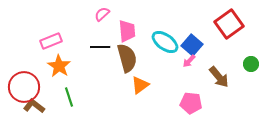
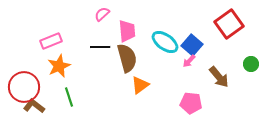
orange star: rotated 15 degrees clockwise
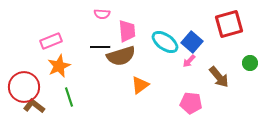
pink semicircle: rotated 133 degrees counterclockwise
red square: rotated 20 degrees clockwise
blue square: moved 3 px up
brown semicircle: moved 6 px left, 2 px up; rotated 88 degrees clockwise
green circle: moved 1 px left, 1 px up
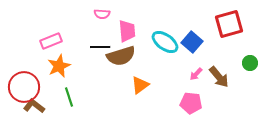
pink arrow: moved 7 px right, 13 px down
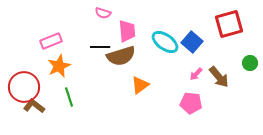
pink semicircle: moved 1 px right, 1 px up; rotated 14 degrees clockwise
